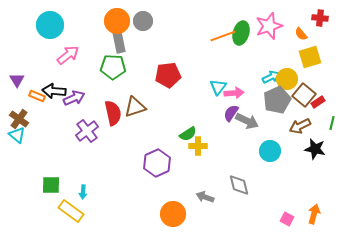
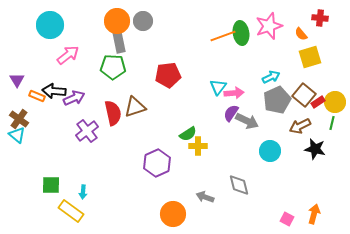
green ellipse at (241, 33): rotated 25 degrees counterclockwise
yellow circle at (287, 79): moved 48 px right, 23 px down
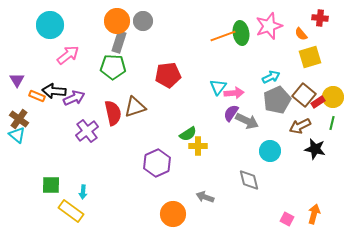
gray rectangle at (119, 42): rotated 30 degrees clockwise
yellow circle at (335, 102): moved 2 px left, 5 px up
gray diamond at (239, 185): moved 10 px right, 5 px up
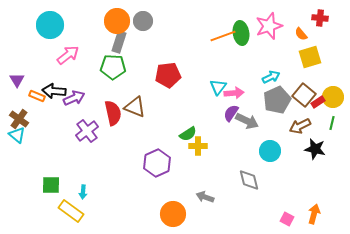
brown triangle at (135, 107): rotated 40 degrees clockwise
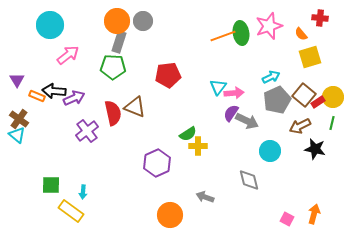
orange circle at (173, 214): moved 3 px left, 1 px down
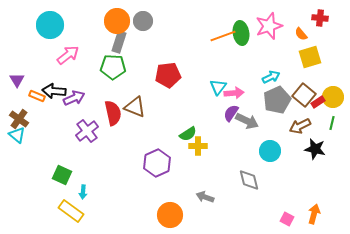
green square at (51, 185): moved 11 px right, 10 px up; rotated 24 degrees clockwise
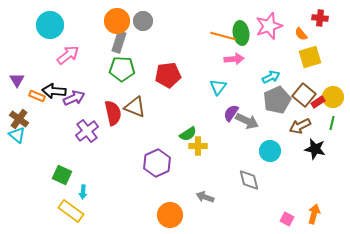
orange line at (223, 36): rotated 35 degrees clockwise
green pentagon at (113, 67): moved 9 px right, 2 px down
pink arrow at (234, 93): moved 34 px up
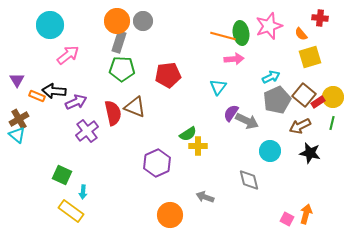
purple arrow at (74, 98): moved 2 px right, 4 px down
brown cross at (19, 119): rotated 24 degrees clockwise
black star at (315, 149): moved 5 px left, 4 px down
orange arrow at (314, 214): moved 8 px left
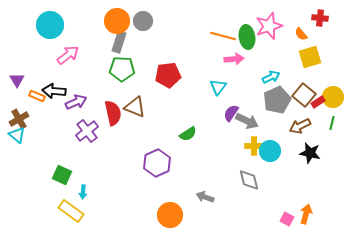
green ellipse at (241, 33): moved 6 px right, 4 px down
yellow cross at (198, 146): moved 56 px right
